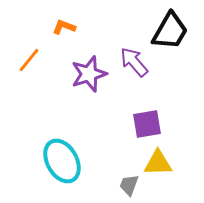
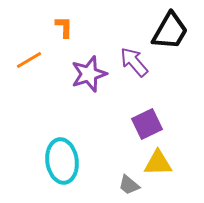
orange L-shape: rotated 70 degrees clockwise
orange line: rotated 20 degrees clockwise
purple square: rotated 16 degrees counterclockwise
cyan ellipse: rotated 21 degrees clockwise
gray trapezoid: rotated 70 degrees counterclockwise
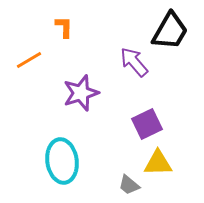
purple star: moved 8 px left, 19 px down
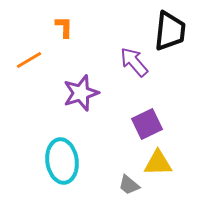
black trapezoid: rotated 24 degrees counterclockwise
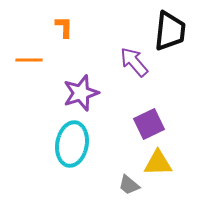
orange line: rotated 32 degrees clockwise
purple square: moved 2 px right
cyan ellipse: moved 10 px right, 17 px up; rotated 18 degrees clockwise
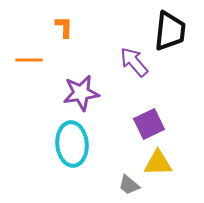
purple star: rotated 9 degrees clockwise
cyan ellipse: rotated 15 degrees counterclockwise
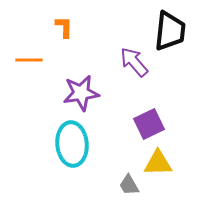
gray trapezoid: rotated 20 degrees clockwise
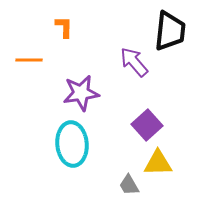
purple square: moved 2 px left, 1 px down; rotated 16 degrees counterclockwise
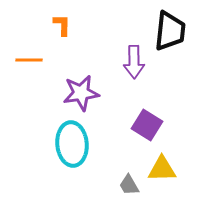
orange L-shape: moved 2 px left, 2 px up
purple arrow: rotated 140 degrees counterclockwise
purple square: rotated 16 degrees counterclockwise
yellow triangle: moved 4 px right, 6 px down
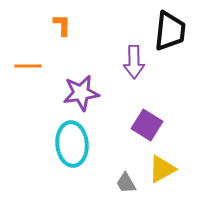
orange line: moved 1 px left, 6 px down
yellow triangle: rotated 28 degrees counterclockwise
gray trapezoid: moved 3 px left, 2 px up
